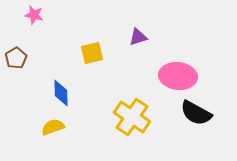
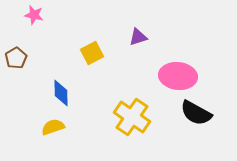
yellow square: rotated 15 degrees counterclockwise
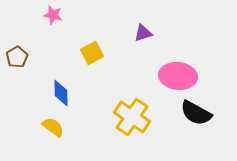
pink star: moved 19 px right
purple triangle: moved 5 px right, 4 px up
brown pentagon: moved 1 px right, 1 px up
yellow semicircle: rotated 55 degrees clockwise
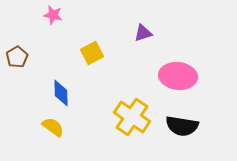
black semicircle: moved 14 px left, 13 px down; rotated 20 degrees counterclockwise
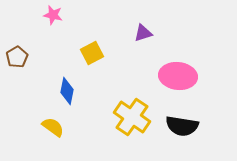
blue diamond: moved 6 px right, 2 px up; rotated 12 degrees clockwise
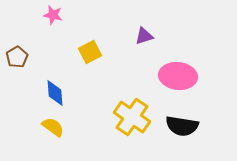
purple triangle: moved 1 px right, 3 px down
yellow square: moved 2 px left, 1 px up
blue diamond: moved 12 px left, 2 px down; rotated 16 degrees counterclockwise
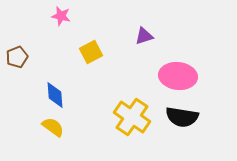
pink star: moved 8 px right, 1 px down
yellow square: moved 1 px right
brown pentagon: rotated 10 degrees clockwise
blue diamond: moved 2 px down
black semicircle: moved 9 px up
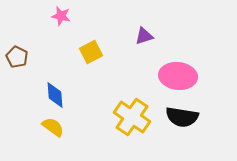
brown pentagon: rotated 25 degrees counterclockwise
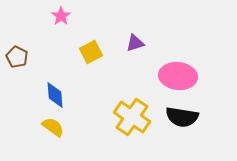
pink star: rotated 24 degrees clockwise
purple triangle: moved 9 px left, 7 px down
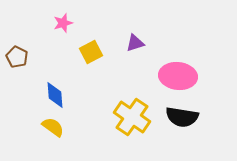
pink star: moved 2 px right, 7 px down; rotated 18 degrees clockwise
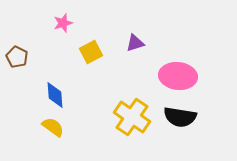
black semicircle: moved 2 px left
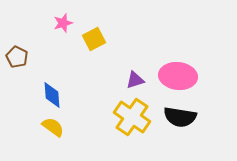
purple triangle: moved 37 px down
yellow square: moved 3 px right, 13 px up
blue diamond: moved 3 px left
